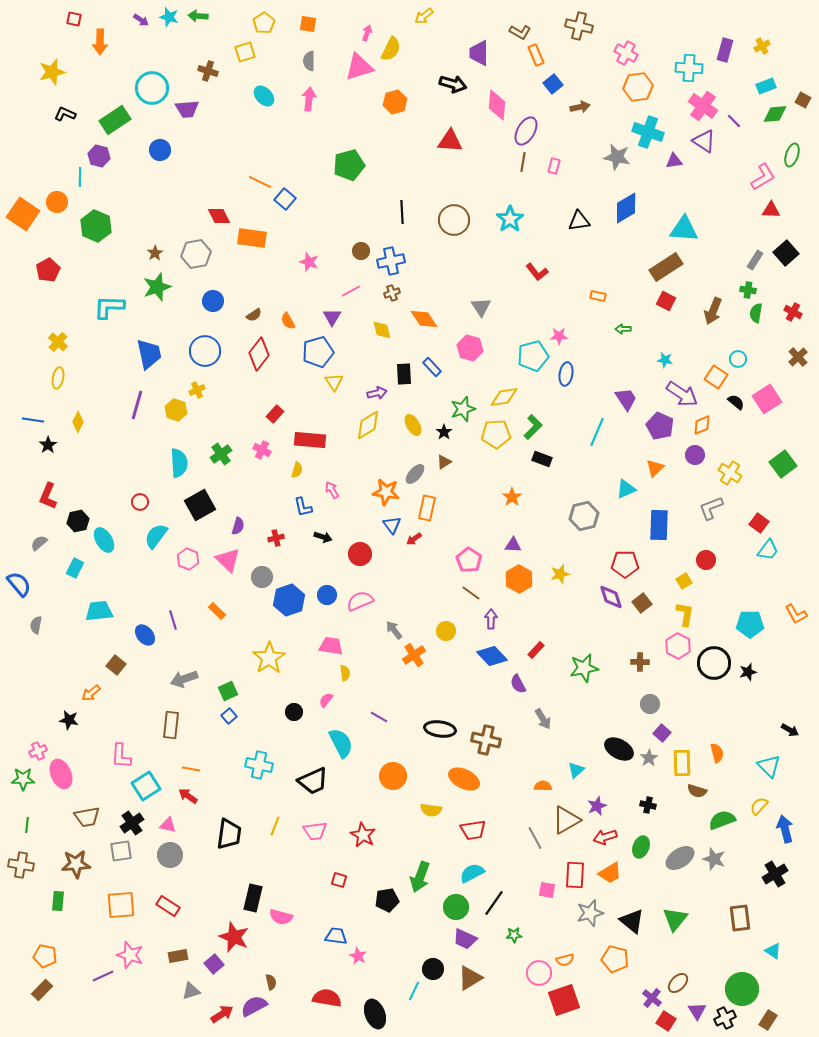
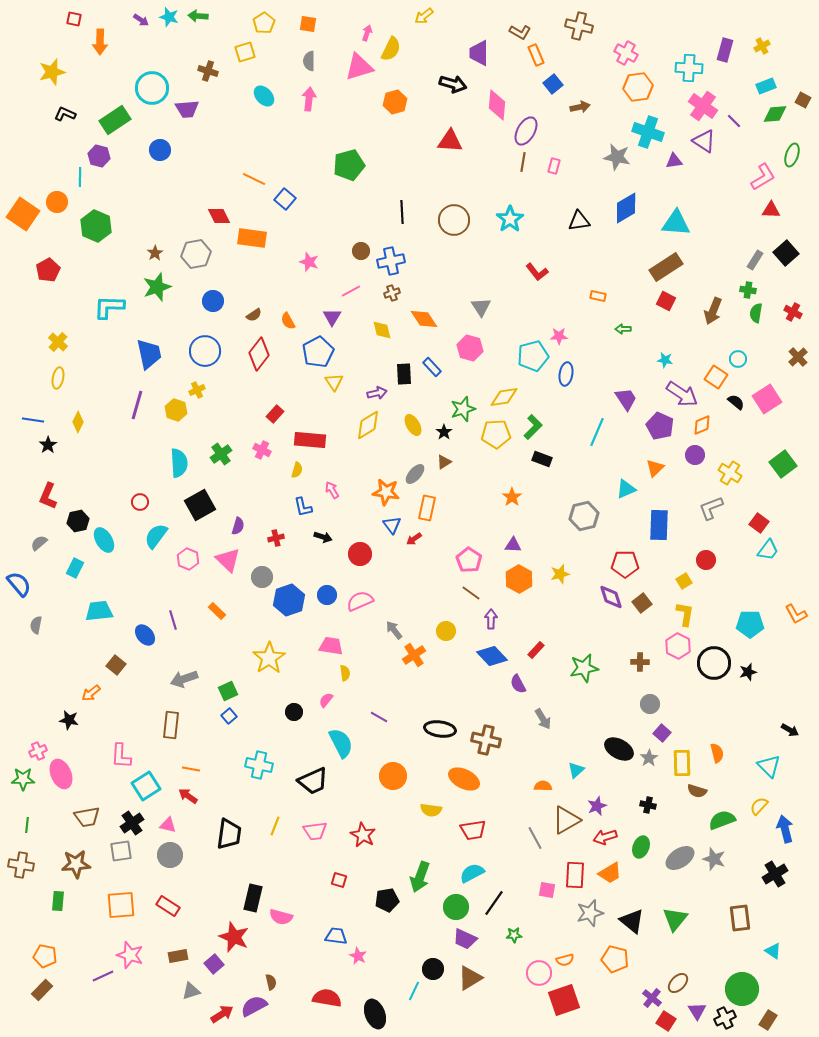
orange line at (260, 182): moved 6 px left, 3 px up
cyan triangle at (684, 229): moved 8 px left, 6 px up
blue pentagon at (318, 352): rotated 12 degrees counterclockwise
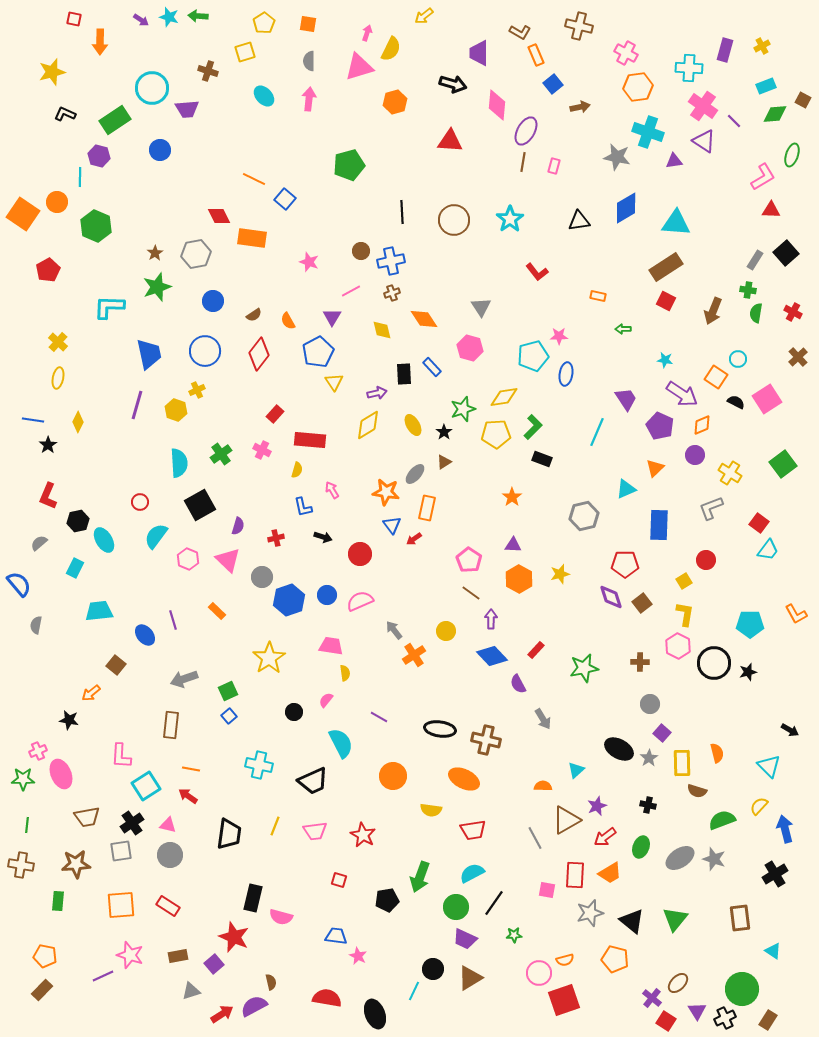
black semicircle at (736, 402): rotated 12 degrees counterclockwise
red arrow at (605, 837): rotated 20 degrees counterclockwise
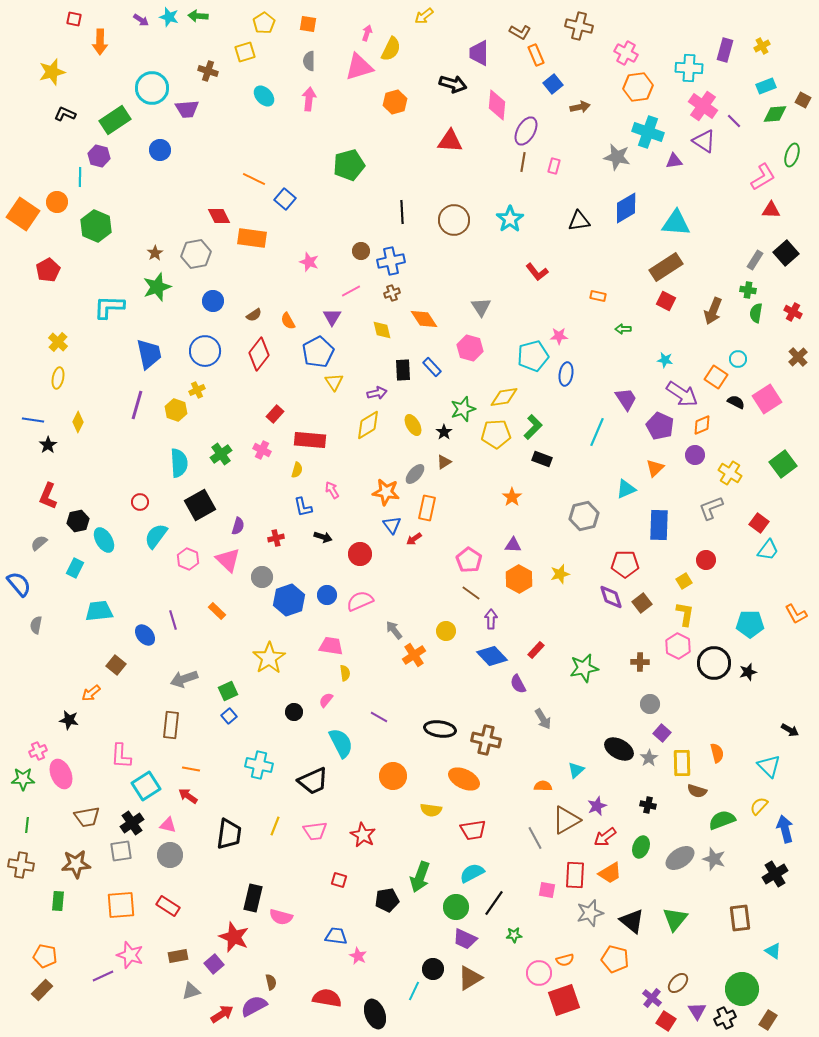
black rectangle at (404, 374): moved 1 px left, 4 px up
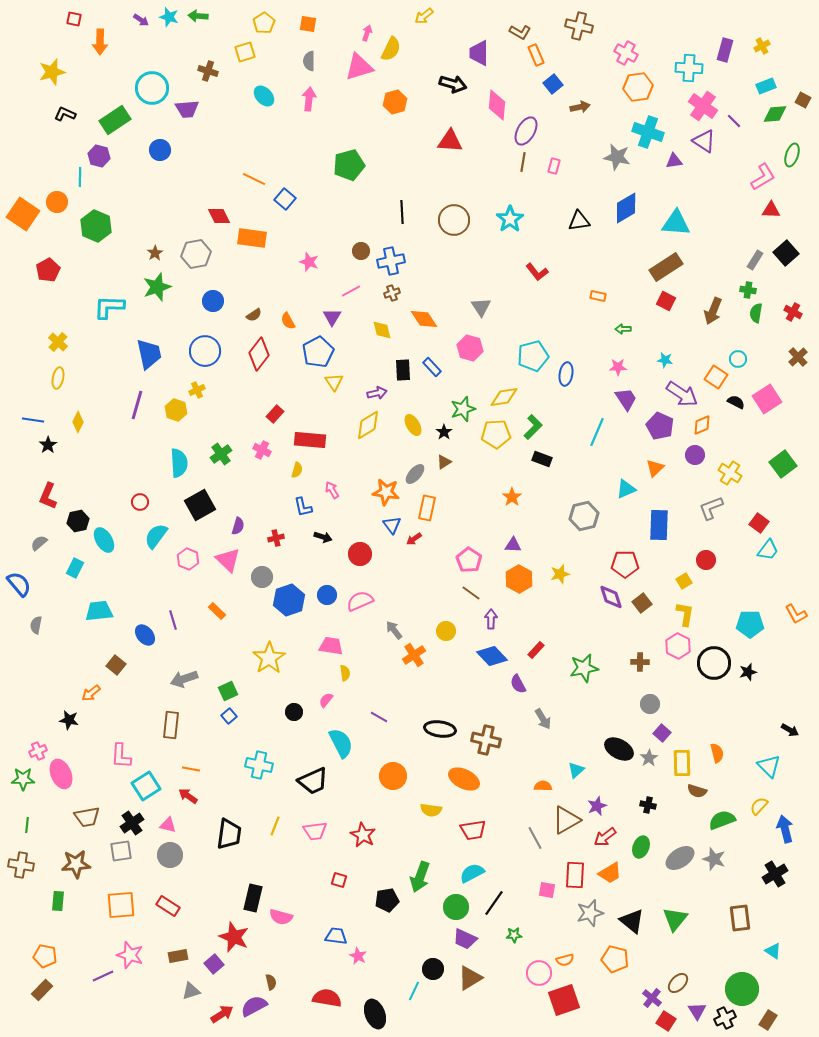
pink star at (559, 336): moved 59 px right, 31 px down
